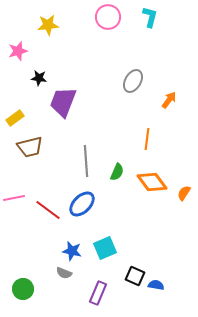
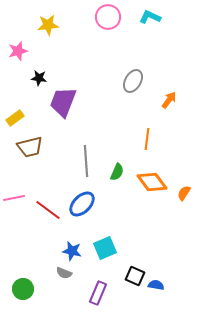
cyan L-shape: rotated 80 degrees counterclockwise
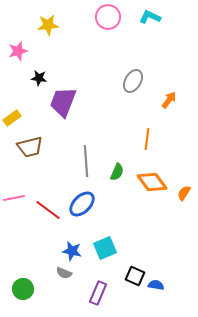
yellow rectangle: moved 3 px left
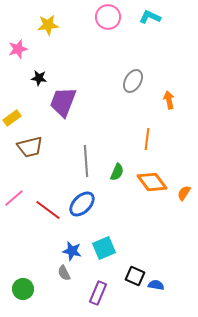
pink star: moved 2 px up
orange arrow: rotated 48 degrees counterclockwise
pink line: rotated 30 degrees counterclockwise
cyan square: moved 1 px left
gray semicircle: rotated 42 degrees clockwise
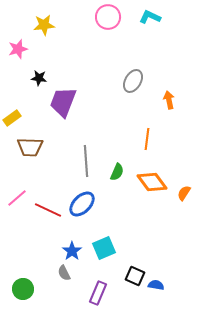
yellow star: moved 4 px left
brown trapezoid: rotated 16 degrees clockwise
pink line: moved 3 px right
red line: rotated 12 degrees counterclockwise
blue star: rotated 24 degrees clockwise
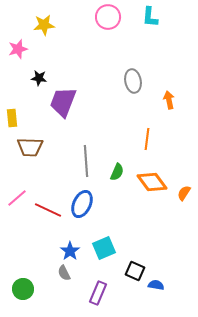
cyan L-shape: rotated 110 degrees counterclockwise
gray ellipse: rotated 40 degrees counterclockwise
yellow rectangle: rotated 60 degrees counterclockwise
blue ellipse: rotated 20 degrees counterclockwise
blue star: moved 2 px left
black square: moved 5 px up
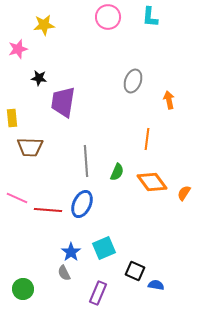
gray ellipse: rotated 30 degrees clockwise
purple trapezoid: rotated 12 degrees counterclockwise
pink line: rotated 65 degrees clockwise
red line: rotated 20 degrees counterclockwise
blue star: moved 1 px right, 1 px down
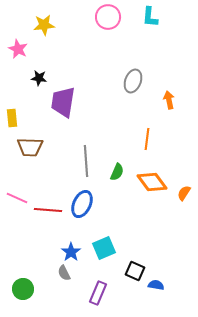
pink star: rotated 30 degrees counterclockwise
